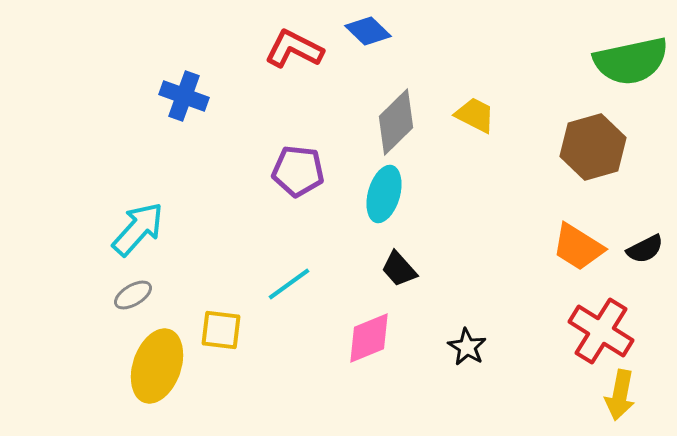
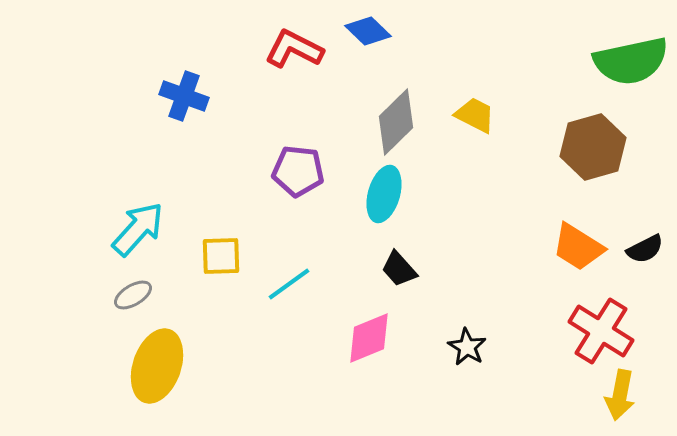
yellow square: moved 74 px up; rotated 9 degrees counterclockwise
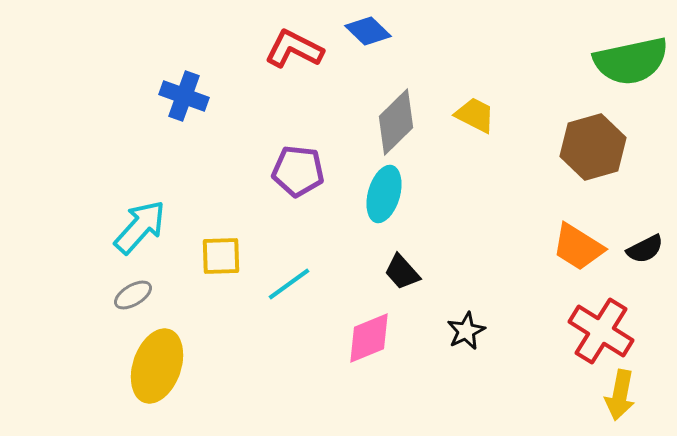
cyan arrow: moved 2 px right, 2 px up
black trapezoid: moved 3 px right, 3 px down
black star: moved 1 px left, 16 px up; rotated 15 degrees clockwise
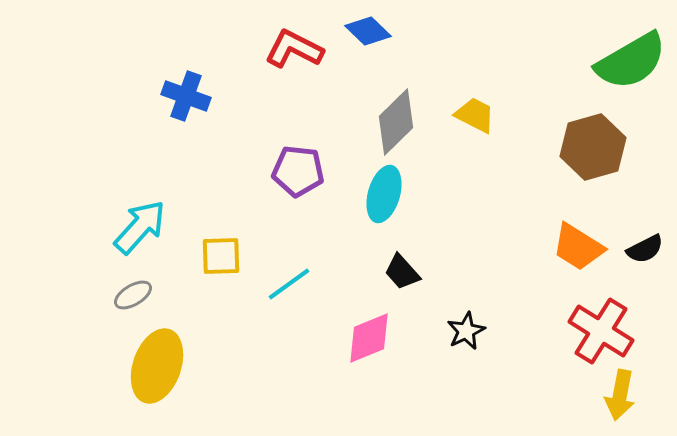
green semicircle: rotated 18 degrees counterclockwise
blue cross: moved 2 px right
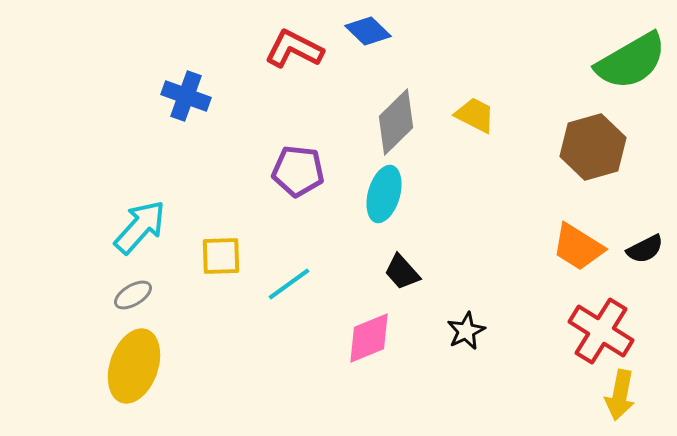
yellow ellipse: moved 23 px left
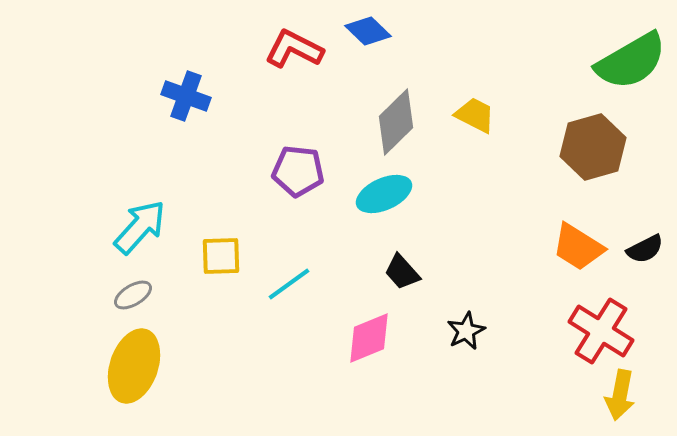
cyan ellipse: rotated 50 degrees clockwise
